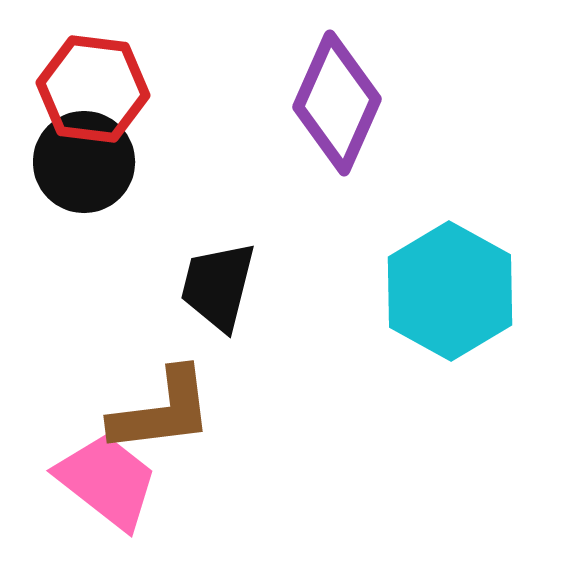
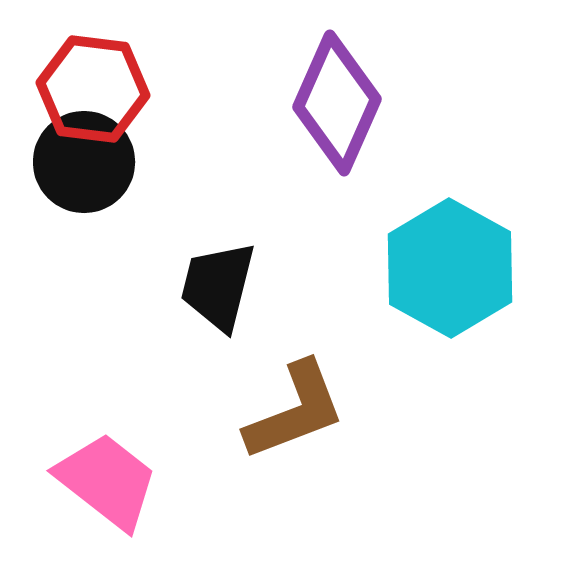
cyan hexagon: moved 23 px up
brown L-shape: moved 133 px right; rotated 14 degrees counterclockwise
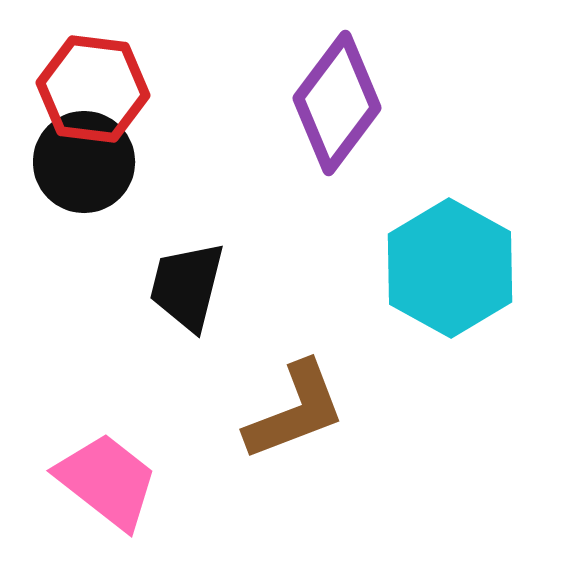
purple diamond: rotated 13 degrees clockwise
black trapezoid: moved 31 px left
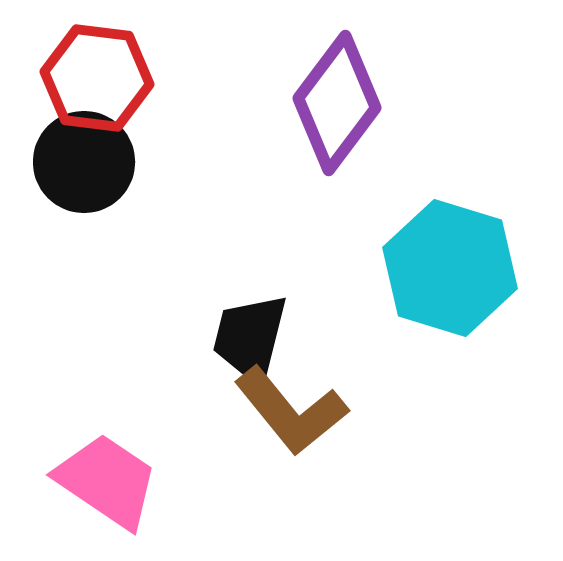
red hexagon: moved 4 px right, 11 px up
cyan hexagon: rotated 12 degrees counterclockwise
black trapezoid: moved 63 px right, 52 px down
brown L-shape: moved 4 px left; rotated 72 degrees clockwise
pink trapezoid: rotated 4 degrees counterclockwise
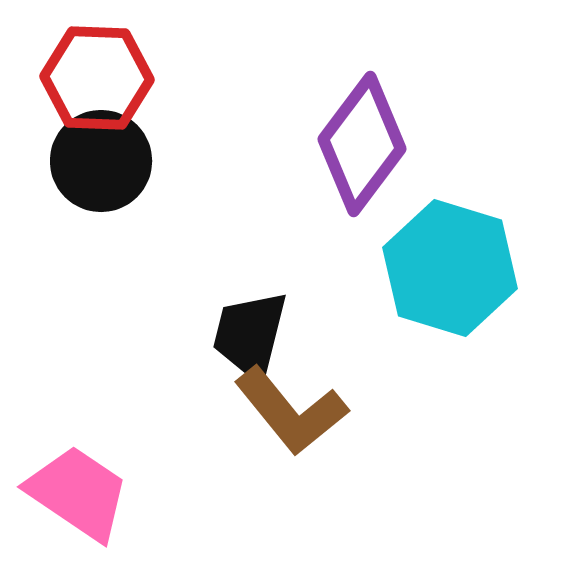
red hexagon: rotated 5 degrees counterclockwise
purple diamond: moved 25 px right, 41 px down
black circle: moved 17 px right, 1 px up
black trapezoid: moved 3 px up
pink trapezoid: moved 29 px left, 12 px down
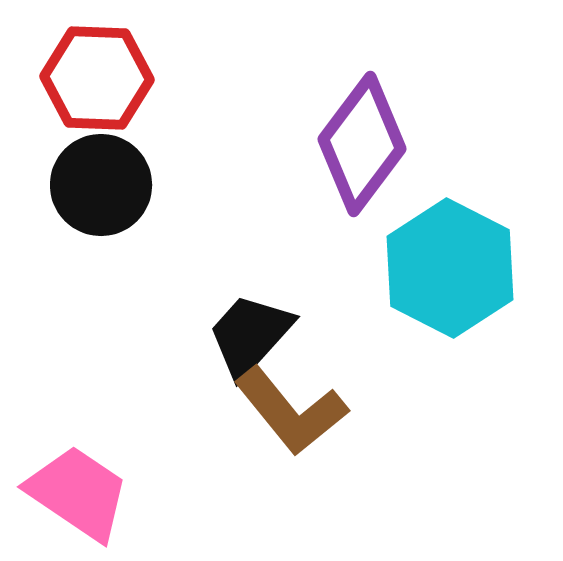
black circle: moved 24 px down
cyan hexagon: rotated 10 degrees clockwise
black trapezoid: rotated 28 degrees clockwise
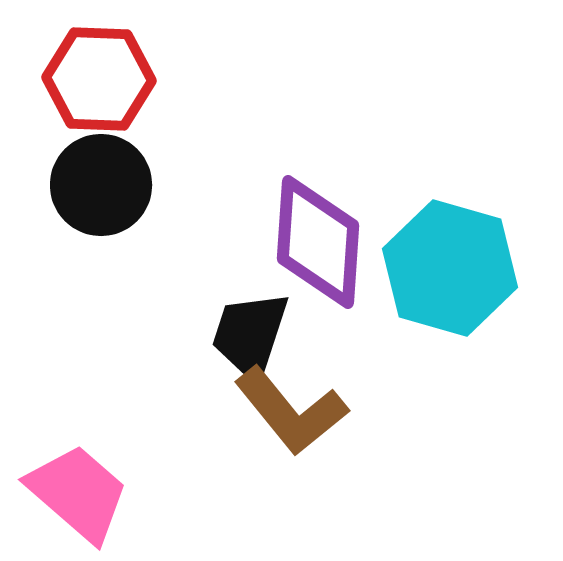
red hexagon: moved 2 px right, 1 px down
purple diamond: moved 44 px left, 98 px down; rotated 33 degrees counterclockwise
cyan hexagon: rotated 11 degrees counterclockwise
black trapezoid: rotated 24 degrees counterclockwise
pink trapezoid: rotated 7 degrees clockwise
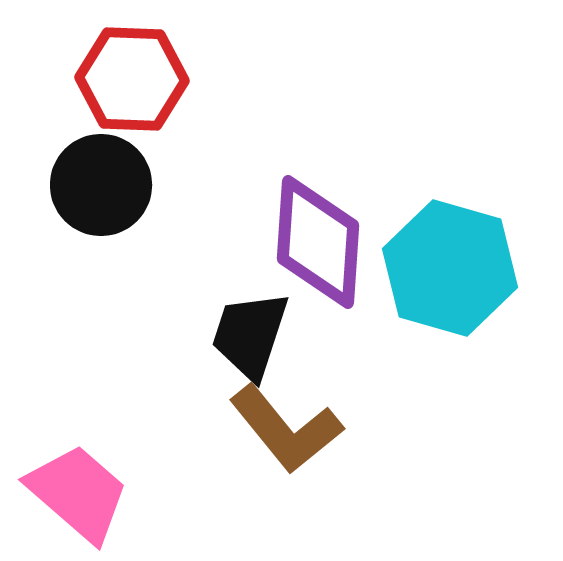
red hexagon: moved 33 px right
brown L-shape: moved 5 px left, 18 px down
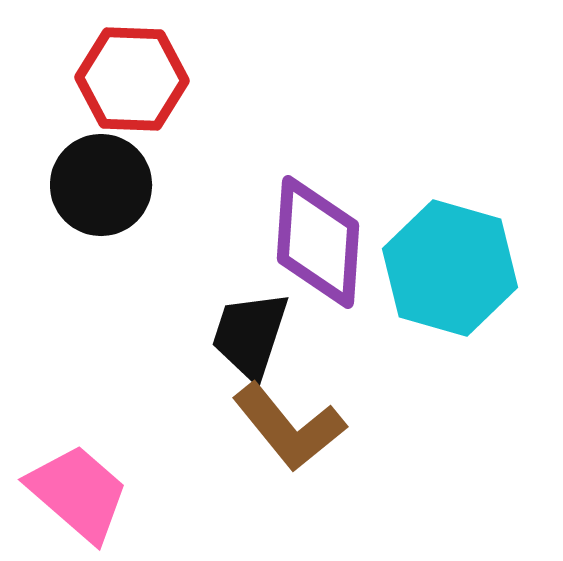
brown L-shape: moved 3 px right, 2 px up
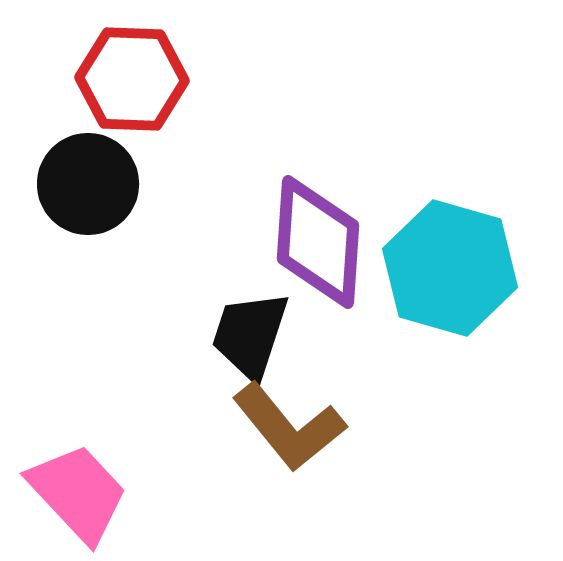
black circle: moved 13 px left, 1 px up
pink trapezoid: rotated 6 degrees clockwise
